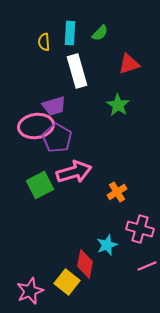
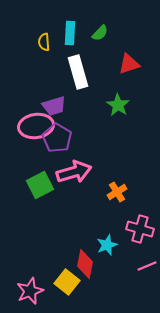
white rectangle: moved 1 px right, 1 px down
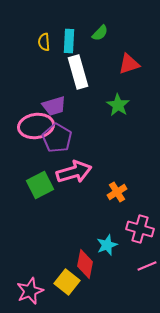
cyan rectangle: moved 1 px left, 8 px down
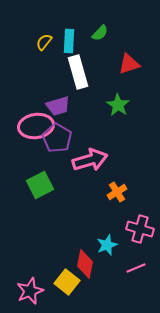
yellow semicircle: rotated 42 degrees clockwise
purple trapezoid: moved 4 px right
pink arrow: moved 16 px right, 12 px up
pink line: moved 11 px left, 2 px down
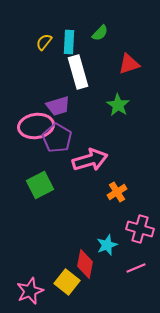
cyan rectangle: moved 1 px down
